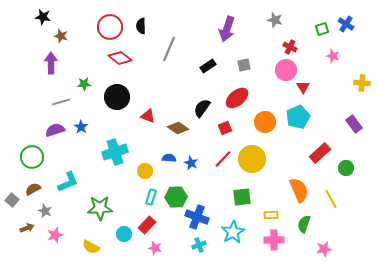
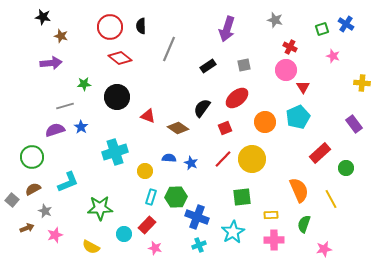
purple arrow at (51, 63): rotated 85 degrees clockwise
gray line at (61, 102): moved 4 px right, 4 px down
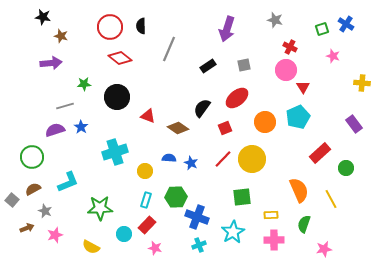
cyan rectangle at (151, 197): moved 5 px left, 3 px down
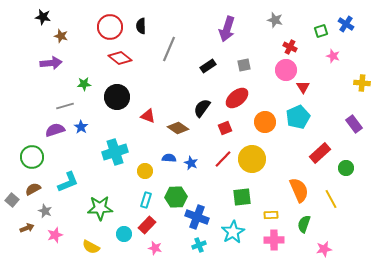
green square at (322, 29): moved 1 px left, 2 px down
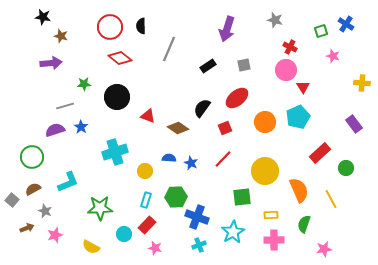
yellow circle at (252, 159): moved 13 px right, 12 px down
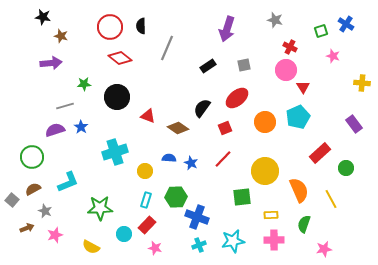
gray line at (169, 49): moved 2 px left, 1 px up
cyan star at (233, 232): moved 9 px down; rotated 20 degrees clockwise
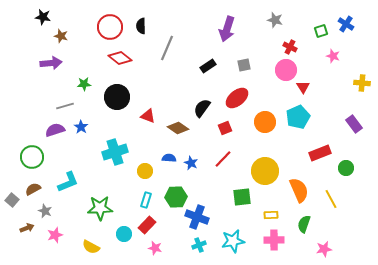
red rectangle at (320, 153): rotated 20 degrees clockwise
